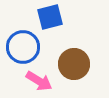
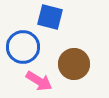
blue square: rotated 28 degrees clockwise
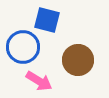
blue square: moved 3 px left, 3 px down
brown circle: moved 4 px right, 4 px up
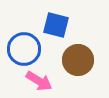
blue square: moved 9 px right, 5 px down
blue circle: moved 1 px right, 2 px down
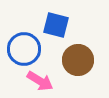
pink arrow: moved 1 px right
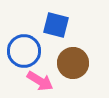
blue circle: moved 2 px down
brown circle: moved 5 px left, 3 px down
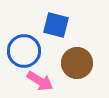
brown circle: moved 4 px right
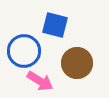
blue square: moved 1 px left
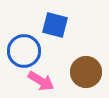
brown circle: moved 9 px right, 9 px down
pink arrow: moved 1 px right
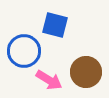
pink arrow: moved 8 px right, 1 px up
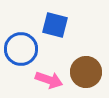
blue circle: moved 3 px left, 2 px up
pink arrow: rotated 12 degrees counterclockwise
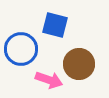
brown circle: moved 7 px left, 8 px up
